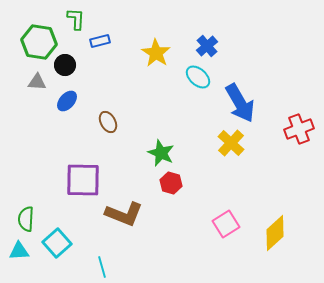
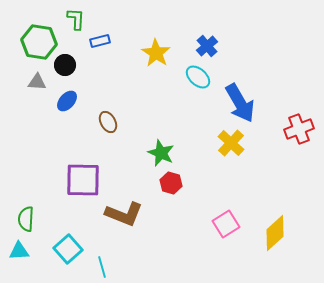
cyan square: moved 11 px right, 6 px down
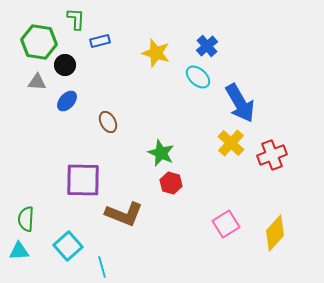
yellow star: rotated 16 degrees counterclockwise
red cross: moved 27 px left, 26 px down
yellow diamond: rotated 6 degrees counterclockwise
cyan square: moved 3 px up
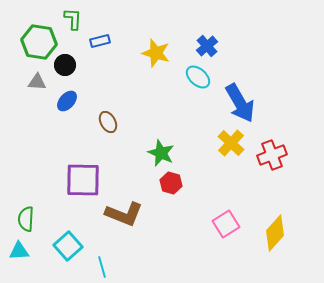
green L-shape: moved 3 px left
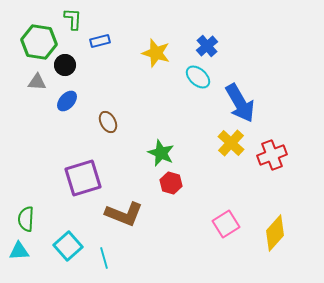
purple square: moved 2 px up; rotated 18 degrees counterclockwise
cyan line: moved 2 px right, 9 px up
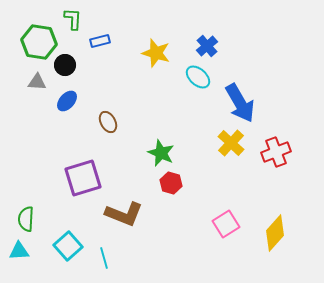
red cross: moved 4 px right, 3 px up
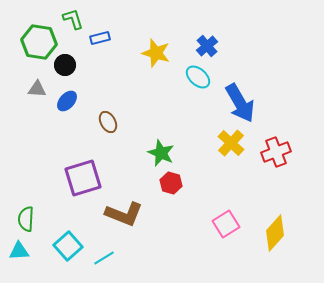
green L-shape: rotated 20 degrees counterclockwise
blue rectangle: moved 3 px up
gray triangle: moved 7 px down
cyan line: rotated 75 degrees clockwise
